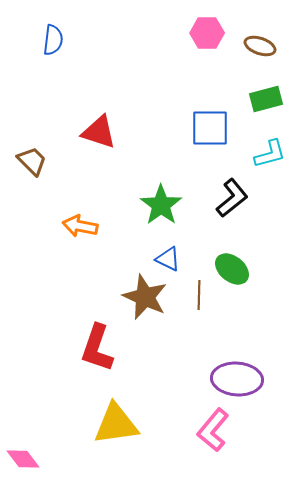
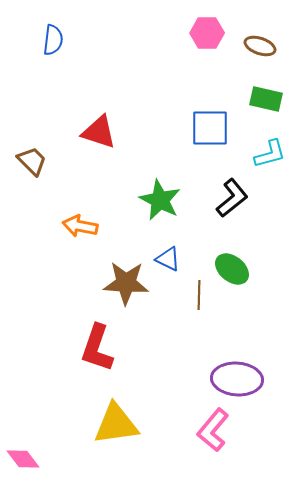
green rectangle: rotated 28 degrees clockwise
green star: moved 1 px left, 5 px up; rotated 9 degrees counterclockwise
brown star: moved 19 px left, 14 px up; rotated 21 degrees counterclockwise
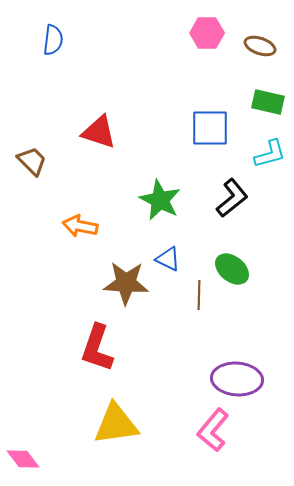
green rectangle: moved 2 px right, 3 px down
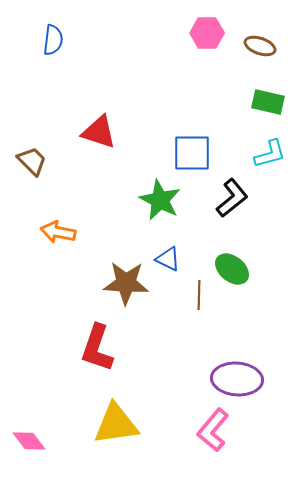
blue square: moved 18 px left, 25 px down
orange arrow: moved 22 px left, 6 px down
pink diamond: moved 6 px right, 18 px up
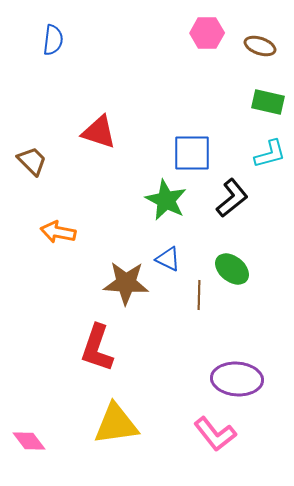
green star: moved 6 px right
pink L-shape: moved 2 px right, 4 px down; rotated 78 degrees counterclockwise
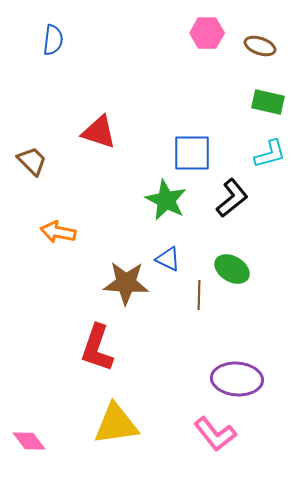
green ellipse: rotated 8 degrees counterclockwise
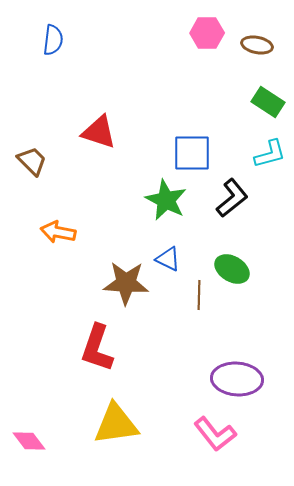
brown ellipse: moved 3 px left, 1 px up; rotated 8 degrees counterclockwise
green rectangle: rotated 20 degrees clockwise
